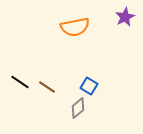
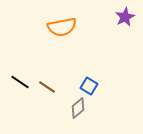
orange semicircle: moved 13 px left
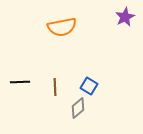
black line: rotated 36 degrees counterclockwise
brown line: moved 8 px right; rotated 54 degrees clockwise
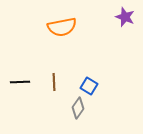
purple star: rotated 24 degrees counterclockwise
brown line: moved 1 px left, 5 px up
gray diamond: rotated 15 degrees counterclockwise
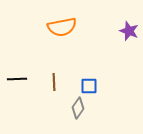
purple star: moved 4 px right, 14 px down
black line: moved 3 px left, 3 px up
blue square: rotated 30 degrees counterclockwise
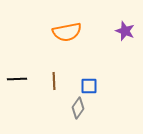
orange semicircle: moved 5 px right, 5 px down
purple star: moved 4 px left
brown line: moved 1 px up
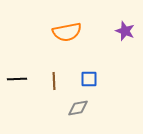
blue square: moved 7 px up
gray diamond: rotated 45 degrees clockwise
